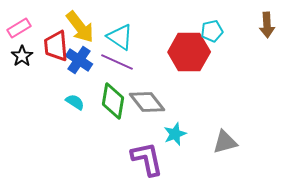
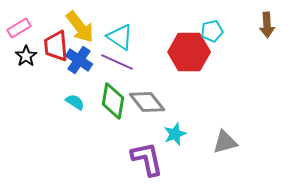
black star: moved 4 px right
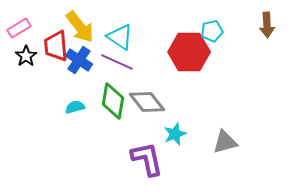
cyan semicircle: moved 5 px down; rotated 48 degrees counterclockwise
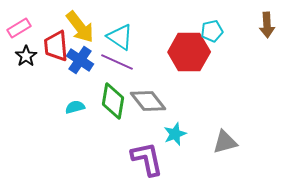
blue cross: moved 1 px right
gray diamond: moved 1 px right, 1 px up
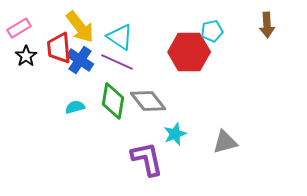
red trapezoid: moved 3 px right, 2 px down
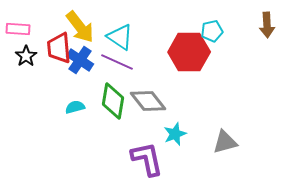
pink rectangle: moved 1 px left, 1 px down; rotated 35 degrees clockwise
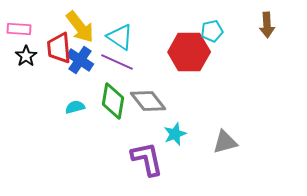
pink rectangle: moved 1 px right
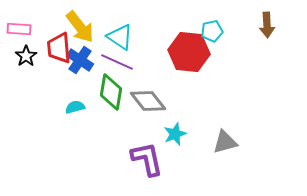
red hexagon: rotated 6 degrees clockwise
green diamond: moved 2 px left, 9 px up
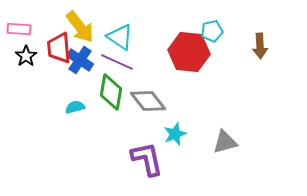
brown arrow: moved 7 px left, 21 px down
